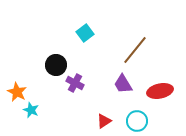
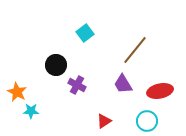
purple cross: moved 2 px right, 2 px down
cyan star: moved 1 px down; rotated 21 degrees counterclockwise
cyan circle: moved 10 px right
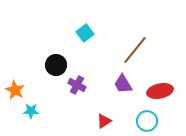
orange star: moved 2 px left, 2 px up
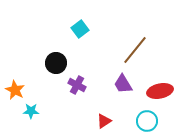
cyan square: moved 5 px left, 4 px up
black circle: moved 2 px up
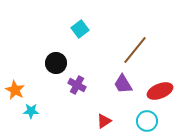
red ellipse: rotated 10 degrees counterclockwise
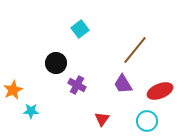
orange star: moved 2 px left; rotated 18 degrees clockwise
red triangle: moved 2 px left, 2 px up; rotated 21 degrees counterclockwise
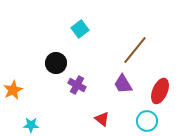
red ellipse: rotated 45 degrees counterclockwise
cyan star: moved 14 px down
red triangle: rotated 28 degrees counterclockwise
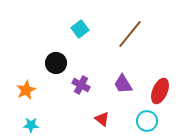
brown line: moved 5 px left, 16 px up
purple cross: moved 4 px right
orange star: moved 13 px right
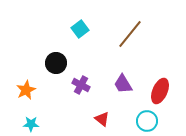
cyan star: moved 1 px up
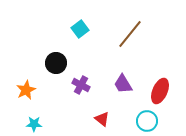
cyan star: moved 3 px right
